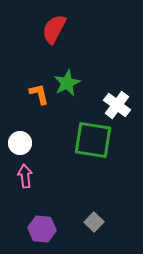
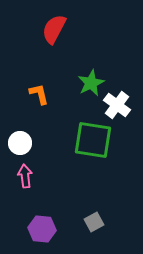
green star: moved 24 px right
gray square: rotated 18 degrees clockwise
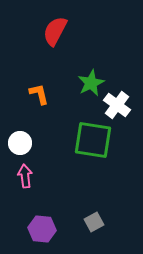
red semicircle: moved 1 px right, 2 px down
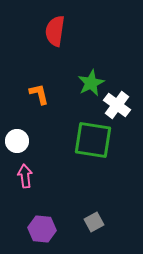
red semicircle: rotated 20 degrees counterclockwise
white circle: moved 3 px left, 2 px up
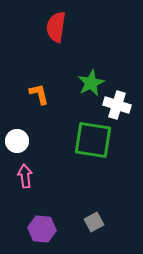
red semicircle: moved 1 px right, 4 px up
white cross: rotated 20 degrees counterclockwise
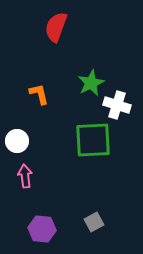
red semicircle: rotated 12 degrees clockwise
green square: rotated 12 degrees counterclockwise
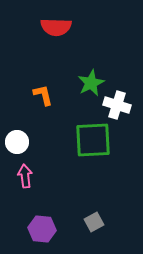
red semicircle: rotated 108 degrees counterclockwise
orange L-shape: moved 4 px right, 1 px down
white circle: moved 1 px down
